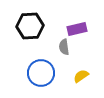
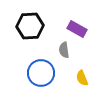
purple rectangle: rotated 42 degrees clockwise
gray semicircle: moved 3 px down
yellow semicircle: moved 1 px right, 2 px down; rotated 77 degrees counterclockwise
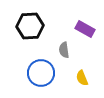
purple rectangle: moved 8 px right
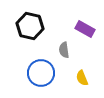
black hexagon: rotated 16 degrees clockwise
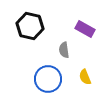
blue circle: moved 7 px right, 6 px down
yellow semicircle: moved 3 px right, 1 px up
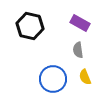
purple rectangle: moved 5 px left, 6 px up
gray semicircle: moved 14 px right
blue circle: moved 5 px right
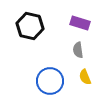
purple rectangle: rotated 12 degrees counterclockwise
blue circle: moved 3 px left, 2 px down
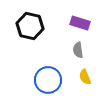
blue circle: moved 2 px left, 1 px up
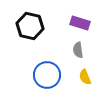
blue circle: moved 1 px left, 5 px up
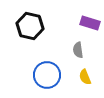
purple rectangle: moved 10 px right
